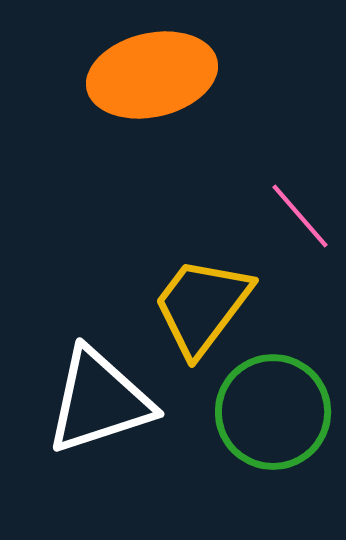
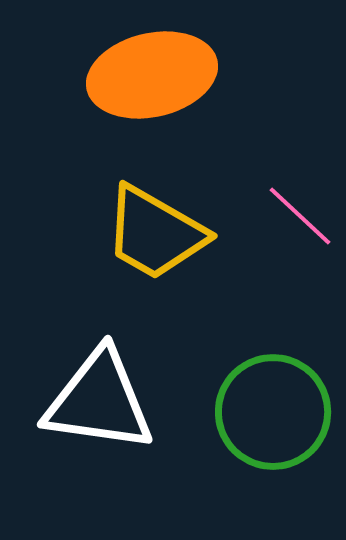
pink line: rotated 6 degrees counterclockwise
yellow trapezoid: moved 47 px left, 73 px up; rotated 97 degrees counterclockwise
white triangle: rotated 26 degrees clockwise
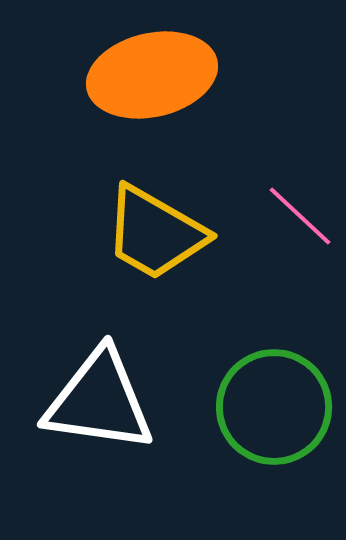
green circle: moved 1 px right, 5 px up
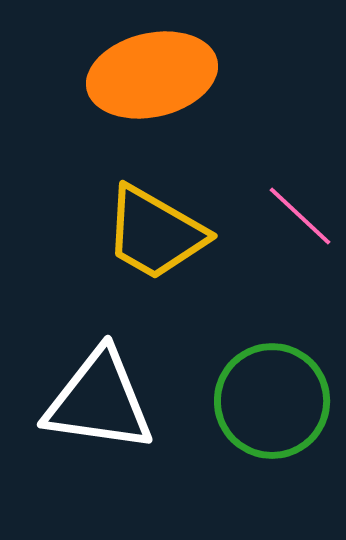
green circle: moved 2 px left, 6 px up
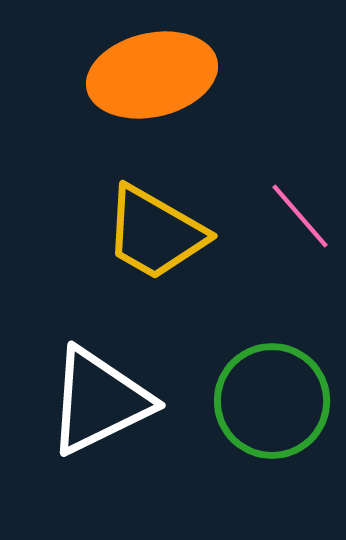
pink line: rotated 6 degrees clockwise
white triangle: rotated 34 degrees counterclockwise
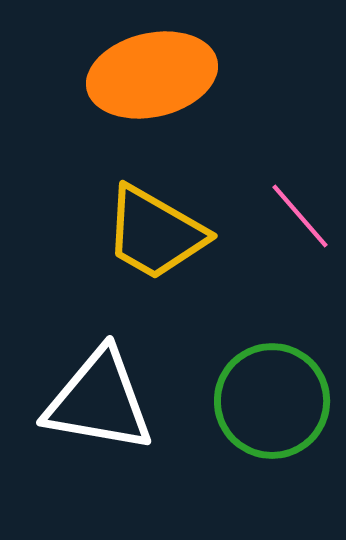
white triangle: rotated 36 degrees clockwise
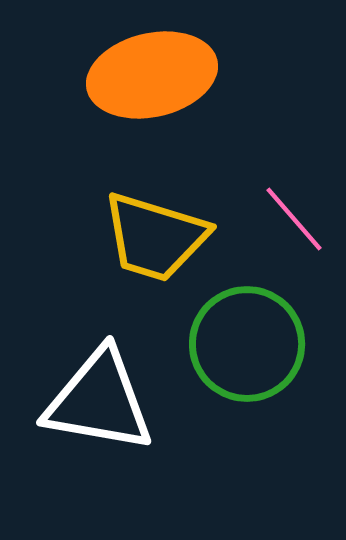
pink line: moved 6 px left, 3 px down
yellow trapezoid: moved 4 px down; rotated 13 degrees counterclockwise
green circle: moved 25 px left, 57 px up
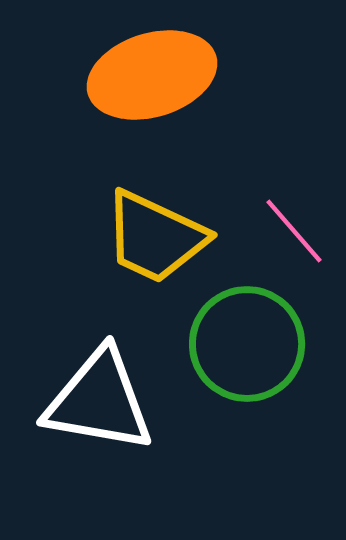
orange ellipse: rotated 4 degrees counterclockwise
pink line: moved 12 px down
yellow trapezoid: rotated 8 degrees clockwise
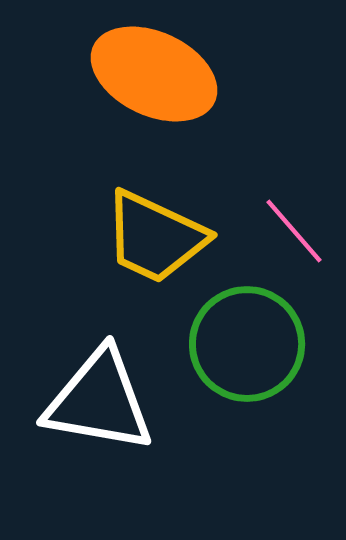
orange ellipse: moved 2 px right, 1 px up; rotated 42 degrees clockwise
